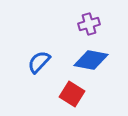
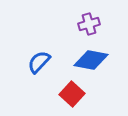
red square: rotated 10 degrees clockwise
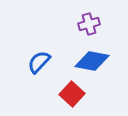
blue diamond: moved 1 px right, 1 px down
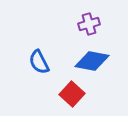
blue semicircle: rotated 70 degrees counterclockwise
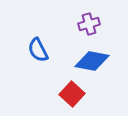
blue semicircle: moved 1 px left, 12 px up
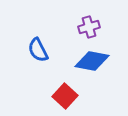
purple cross: moved 3 px down
red square: moved 7 px left, 2 px down
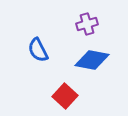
purple cross: moved 2 px left, 3 px up
blue diamond: moved 1 px up
